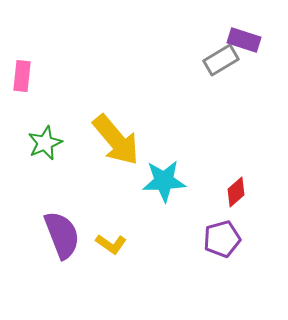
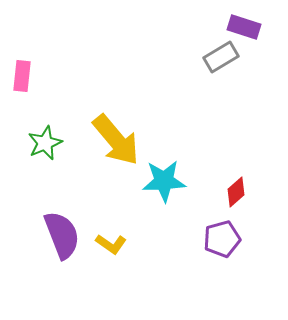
purple rectangle: moved 13 px up
gray rectangle: moved 3 px up
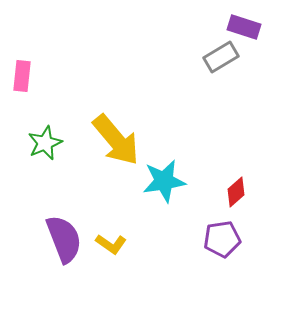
cyan star: rotated 6 degrees counterclockwise
purple semicircle: moved 2 px right, 4 px down
purple pentagon: rotated 6 degrees clockwise
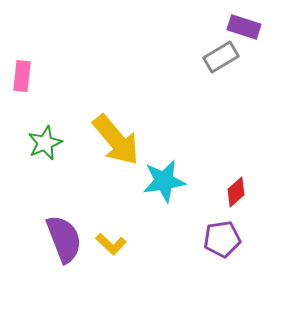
yellow L-shape: rotated 8 degrees clockwise
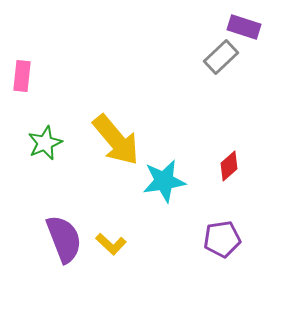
gray rectangle: rotated 12 degrees counterclockwise
red diamond: moved 7 px left, 26 px up
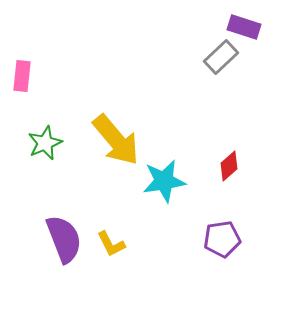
yellow L-shape: rotated 20 degrees clockwise
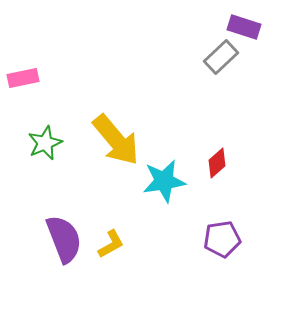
pink rectangle: moved 1 px right, 2 px down; rotated 72 degrees clockwise
red diamond: moved 12 px left, 3 px up
yellow L-shape: rotated 92 degrees counterclockwise
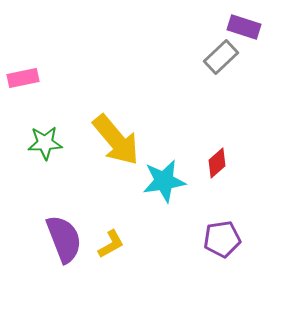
green star: rotated 20 degrees clockwise
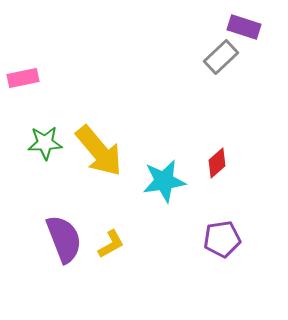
yellow arrow: moved 17 px left, 11 px down
